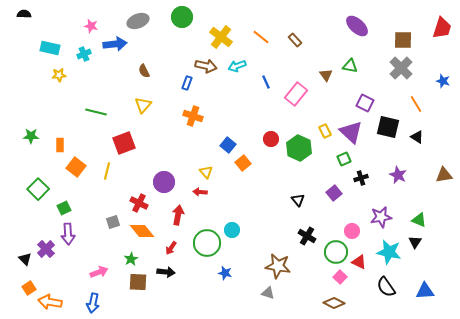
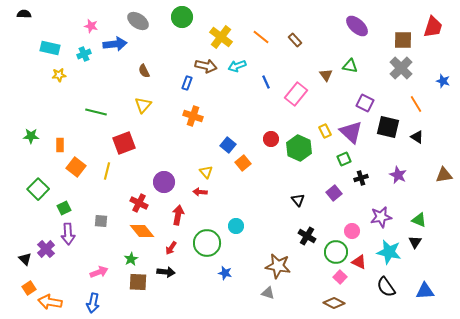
gray ellipse at (138, 21): rotated 55 degrees clockwise
red trapezoid at (442, 28): moved 9 px left, 1 px up
gray square at (113, 222): moved 12 px left, 1 px up; rotated 24 degrees clockwise
cyan circle at (232, 230): moved 4 px right, 4 px up
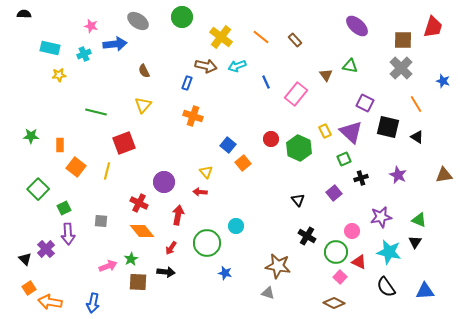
pink arrow at (99, 272): moved 9 px right, 6 px up
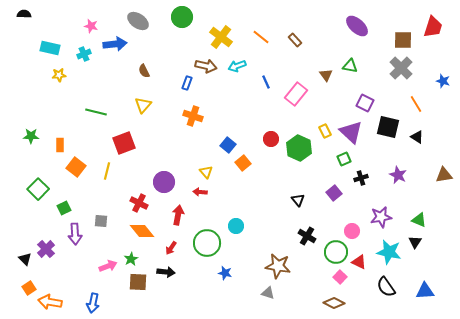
purple arrow at (68, 234): moved 7 px right
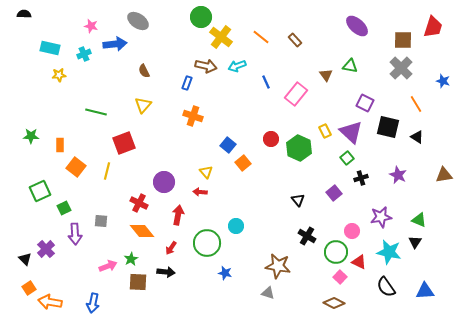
green circle at (182, 17): moved 19 px right
green square at (344, 159): moved 3 px right, 1 px up; rotated 16 degrees counterclockwise
green square at (38, 189): moved 2 px right, 2 px down; rotated 20 degrees clockwise
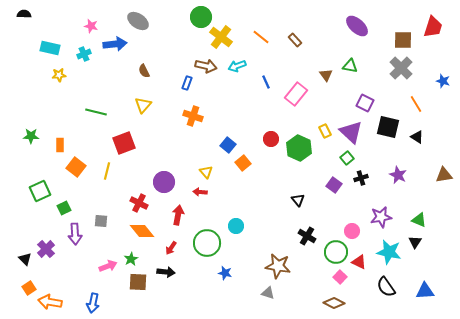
purple square at (334, 193): moved 8 px up; rotated 14 degrees counterclockwise
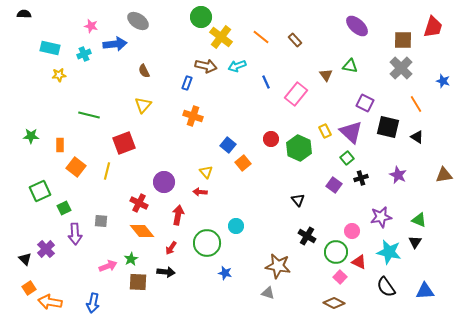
green line at (96, 112): moved 7 px left, 3 px down
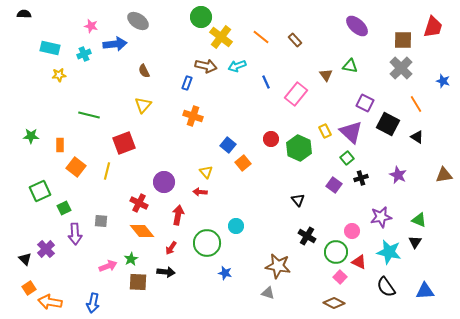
black square at (388, 127): moved 3 px up; rotated 15 degrees clockwise
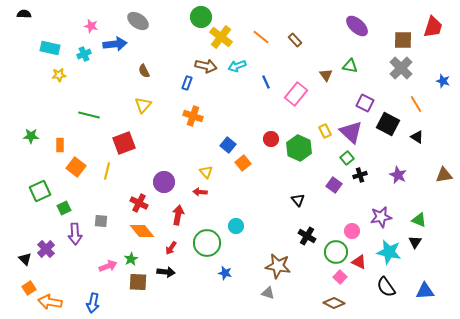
black cross at (361, 178): moved 1 px left, 3 px up
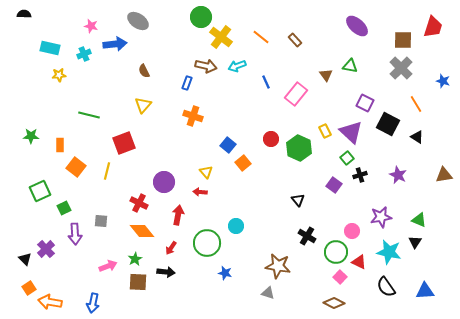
green star at (131, 259): moved 4 px right
